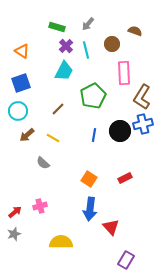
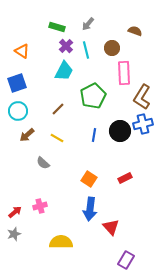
brown circle: moved 4 px down
blue square: moved 4 px left
yellow line: moved 4 px right
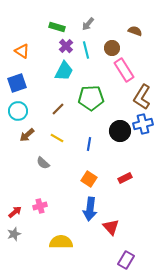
pink rectangle: moved 3 px up; rotated 30 degrees counterclockwise
green pentagon: moved 2 px left, 2 px down; rotated 25 degrees clockwise
blue line: moved 5 px left, 9 px down
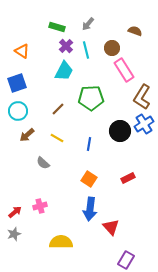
blue cross: moved 1 px right; rotated 18 degrees counterclockwise
red rectangle: moved 3 px right
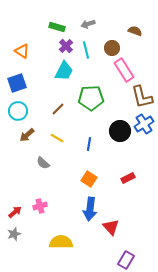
gray arrow: rotated 32 degrees clockwise
brown L-shape: rotated 45 degrees counterclockwise
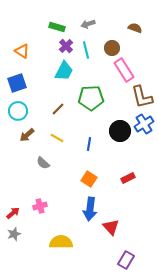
brown semicircle: moved 3 px up
red arrow: moved 2 px left, 1 px down
